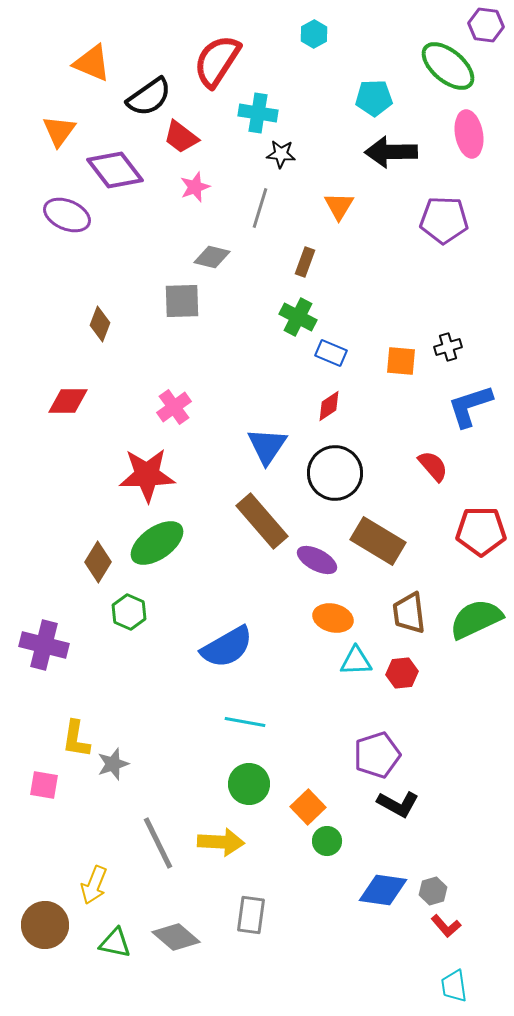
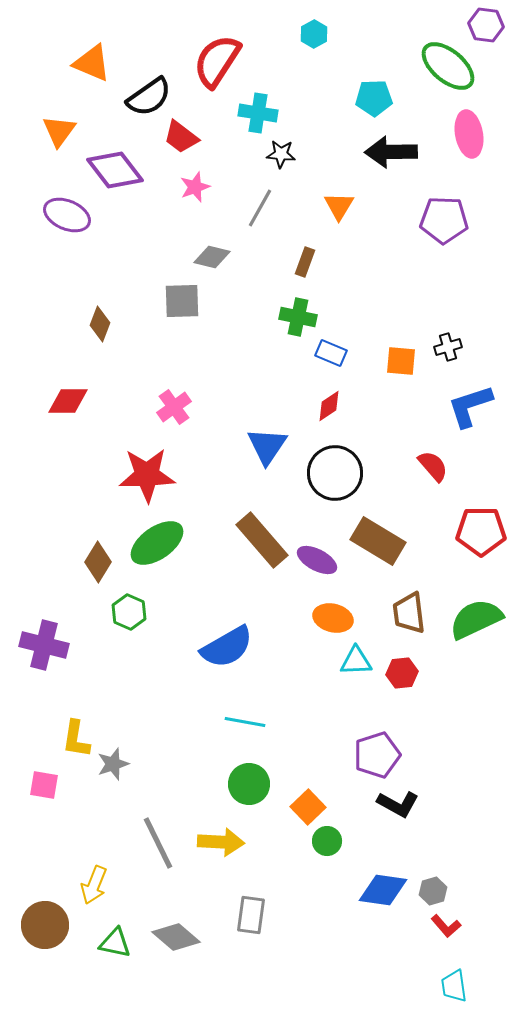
gray line at (260, 208): rotated 12 degrees clockwise
green cross at (298, 317): rotated 15 degrees counterclockwise
brown rectangle at (262, 521): moved 19 px down
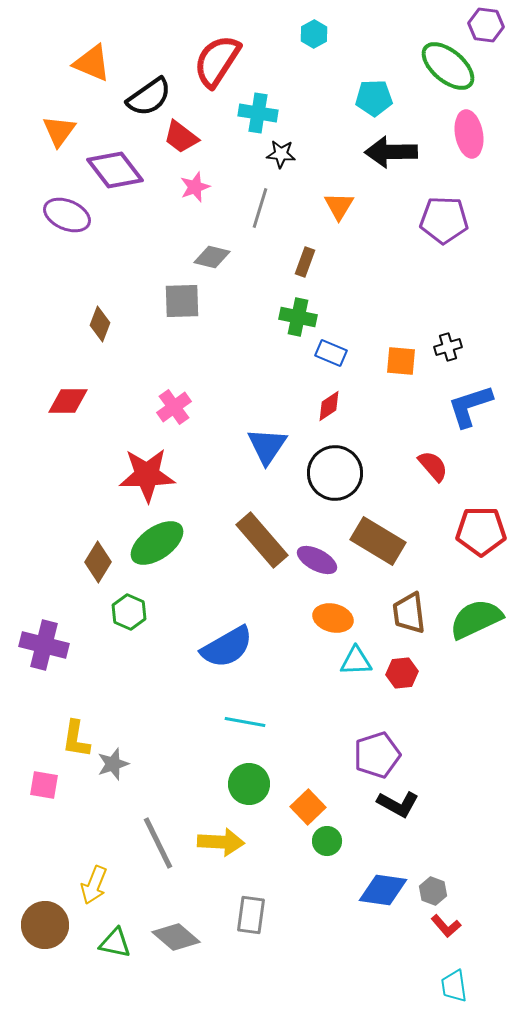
gray line at (260, 208): rotated 12 degrees counterclockwise
gray hexagon at (433, 891): rotated 24 degrees counterclockwise
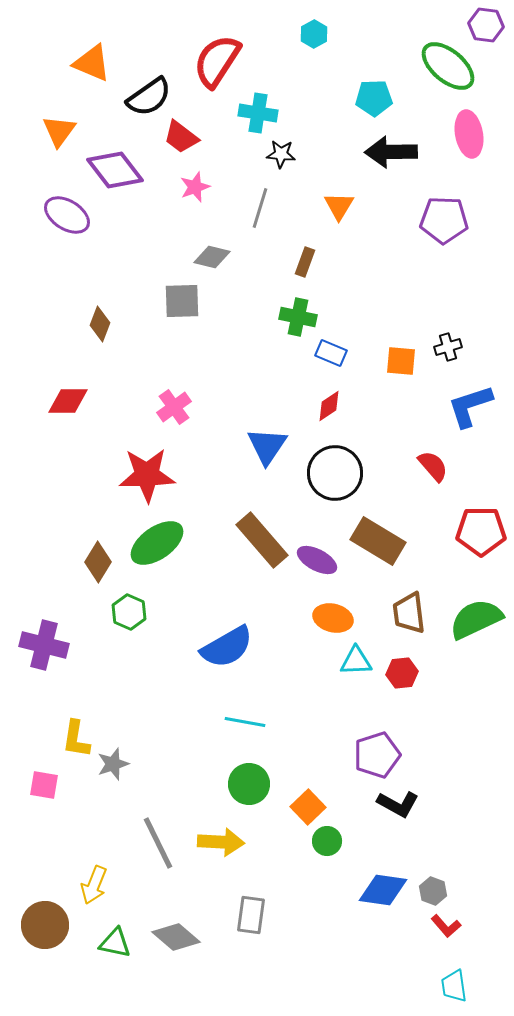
purple ellipse at (67, 215): rotated 9 degrees clockwise
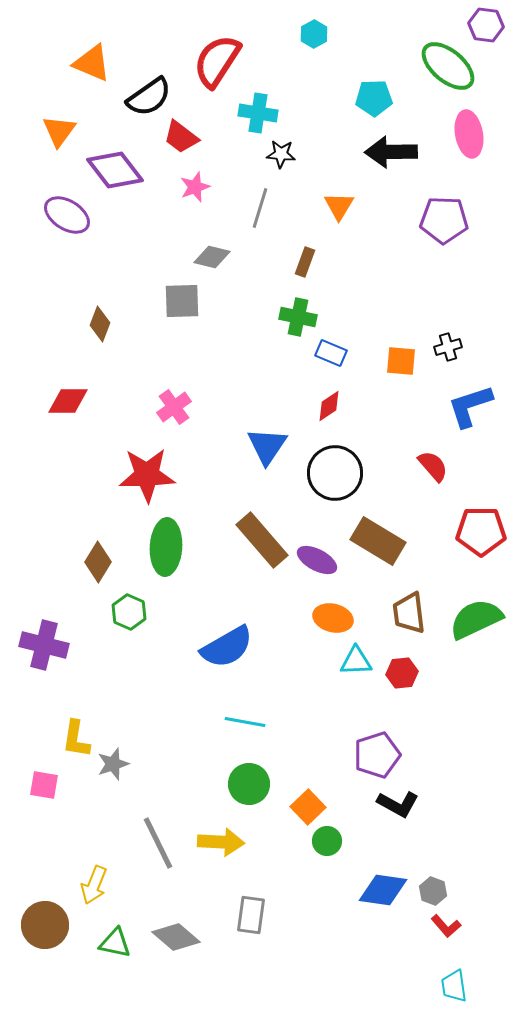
green ellipse at (157, 543): moved 9 px right, 4 px down; rotated 52 degrees counterclockwise
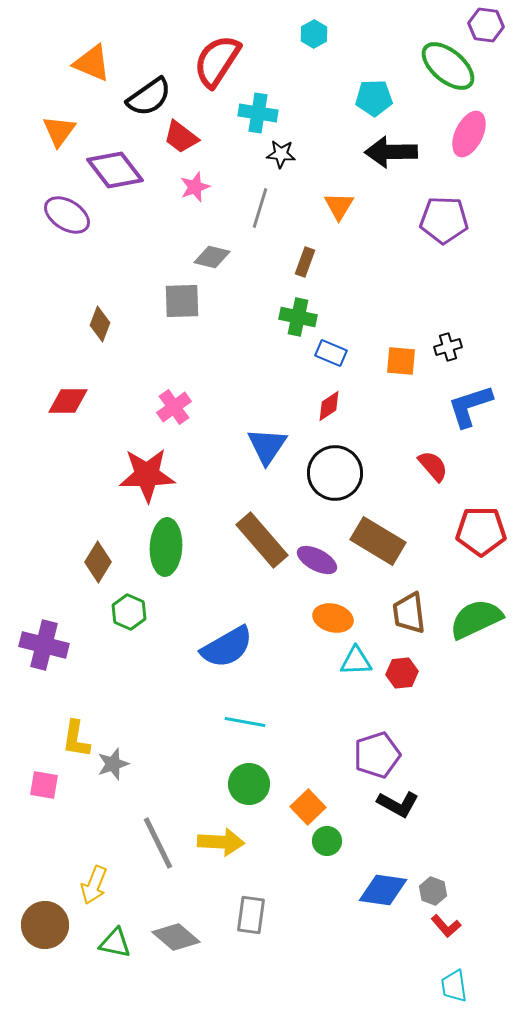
pink ellipse at (469, 134): rotated 36 degrees clockwise
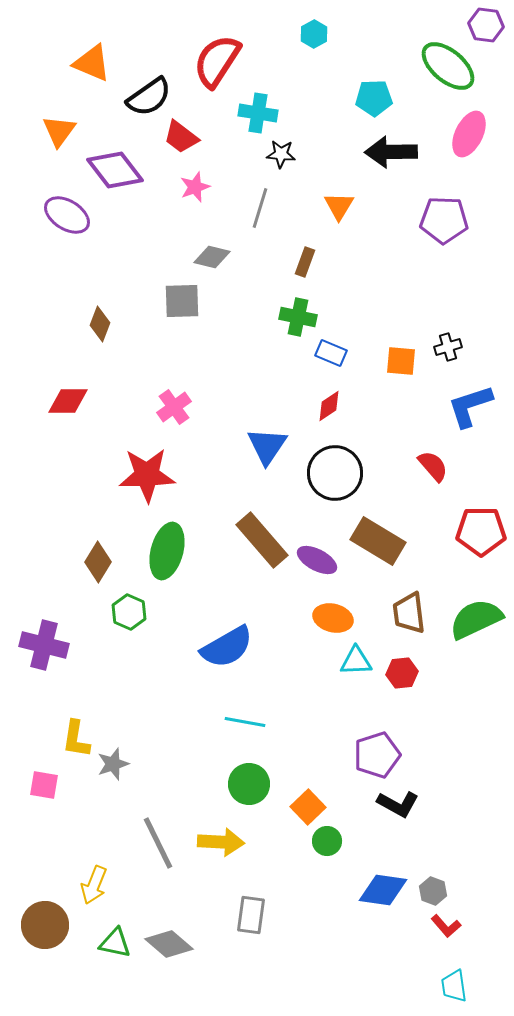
green ellipse at (166, 547): moved 1 px right, 4 px down; rotated 12 degrees clockwise
gray diamond at (176, 937): moved 7 px left, 7 px down
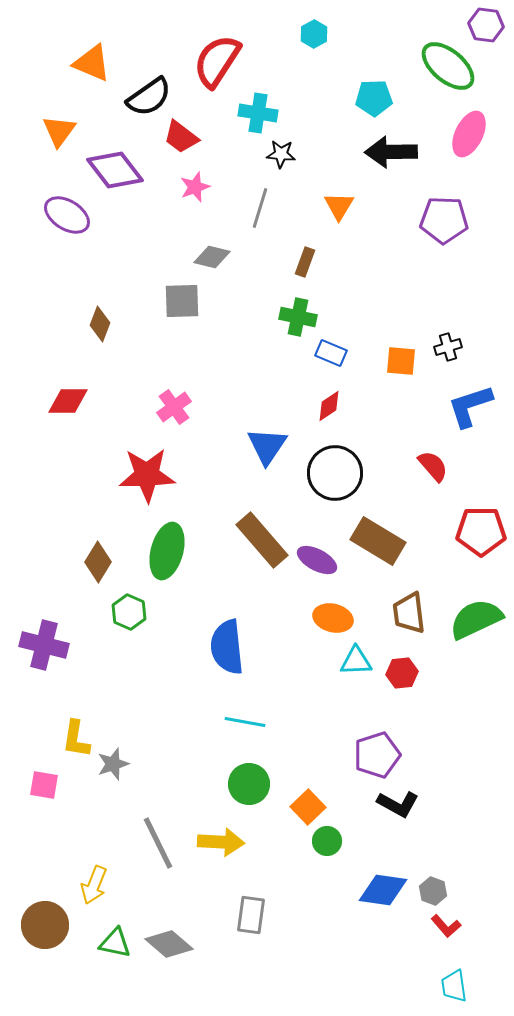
blue semicircle at (227, 647): rotated 114 degrees clockwise
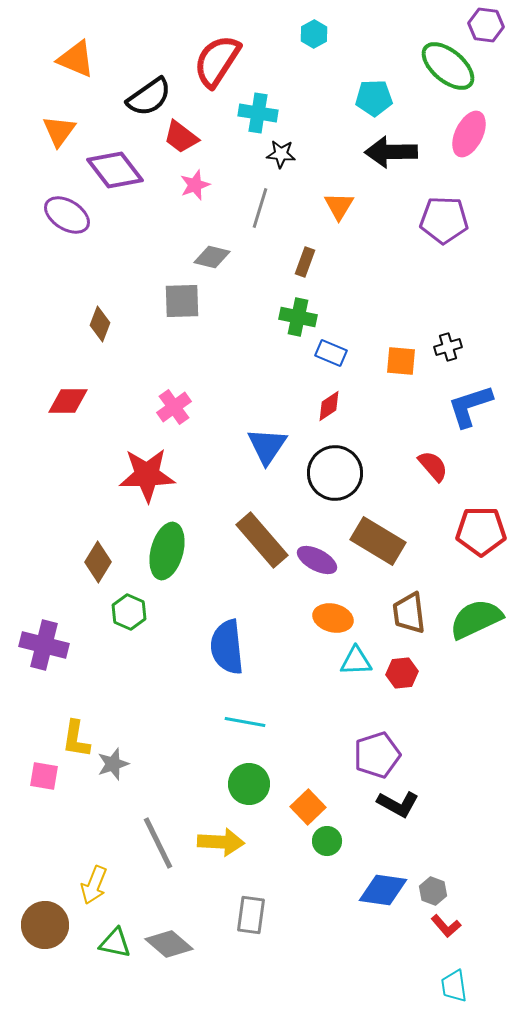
orange triangle at (92, 63): moved 16 px left, 4 px up
pink star at (195, 187): moved 2 px up
pink square at (44, 785): moved 9 px up
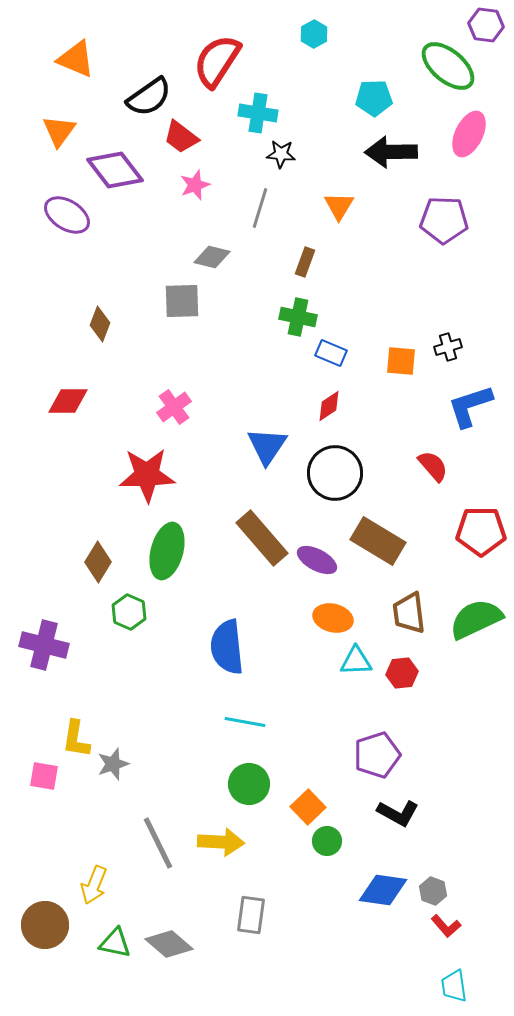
brown rectangle at (262, 540): moved 2 px up
black L-shape at (398, 804): moved 9 px down
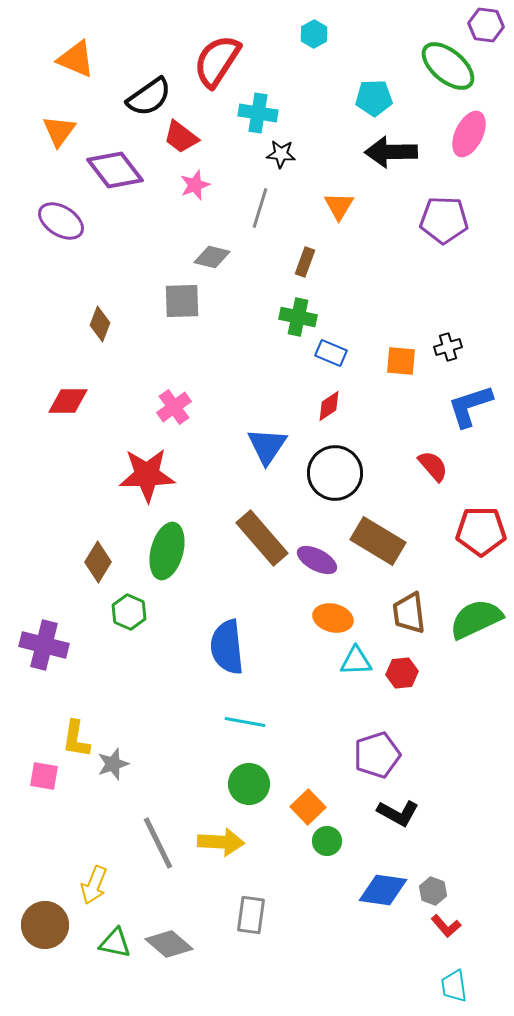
purple ellipse at (67, 215): moved 6 px left, 6 px down
